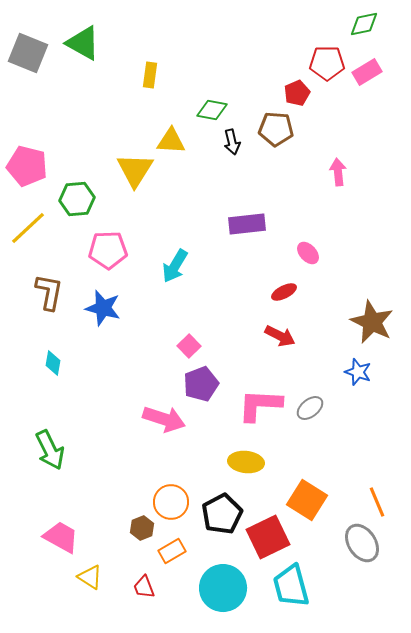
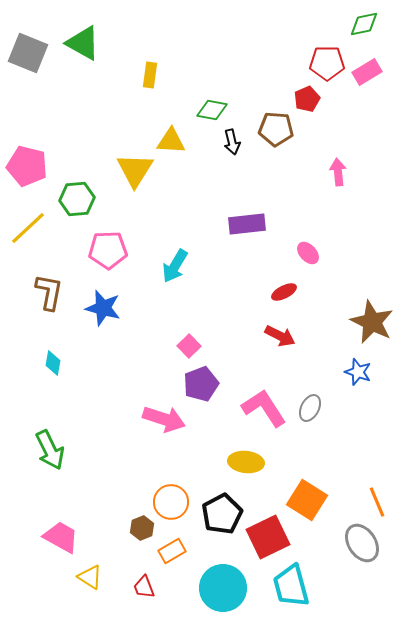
red pentagon at (297, 93): moved 10 px right, 6 px down
pink L-shape at (260, 405): moved 4 px right, 3 px down; rotated 54 degrees clockwise
gray ellipse at (310, 408): rotated 24 degrees counterclockwise
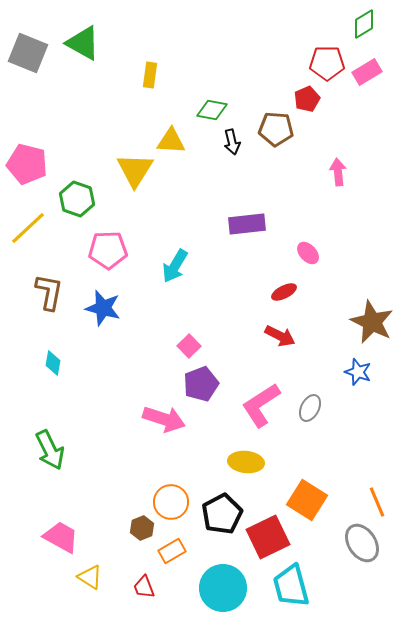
green diamond at (364, 24): rotated 20 degrees counterclockwise
pink pentagon at (27, 166): moved 2 px up
green hexagon at (77, 199): rotated 24 degrees clockwise
pink L-shape at (264, 408): moved 3 px left, 3 px up; rotated 90 degrees counterclockwise
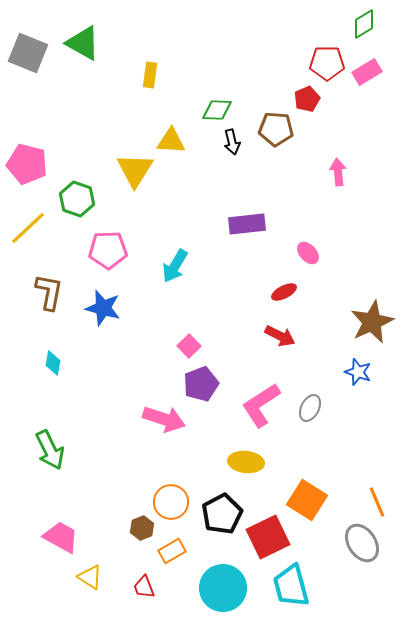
green diamond at (212, 110): moved 5 px right; rotated 8 degrees counterclockwise
brown star at (372, 322): rotated 21 degrees clockwise
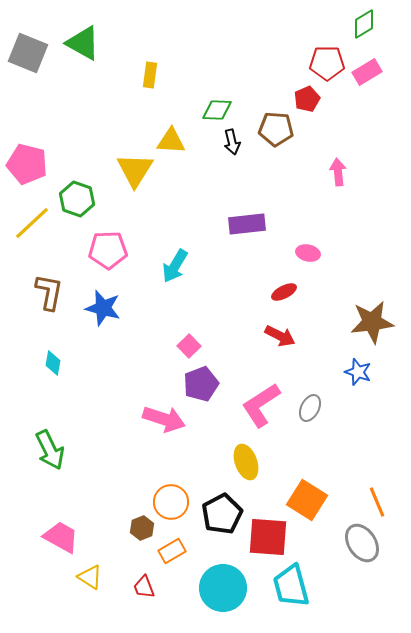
yellow line at (28, 228): moved 4 px right, 5 px up
pink ellipse at (308, 253): rotated 35 degrees counterclockwise
brown star at (372, 322): rotated 18 degrees clockwise
yellow ellipse at (246, 462): rotated 64 degrees clockwise
red square at (268, 537): rotated 30 degrees clockwise
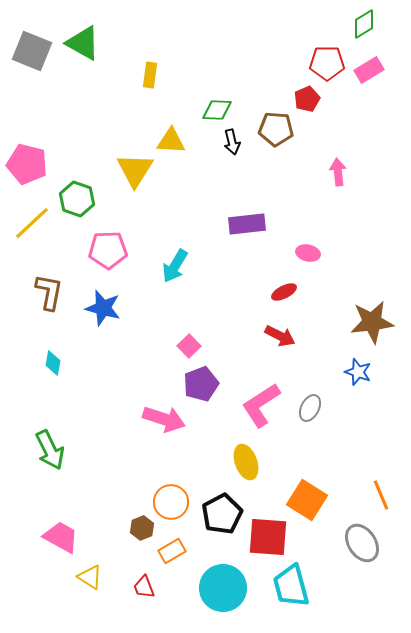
gray square at (28, 53): moved 4 px right, 2 px up
pink rectangle at (367, 72): moved 2 px right, 2 px up
orange line at (377, 502): moved 4 px right, 7 px up
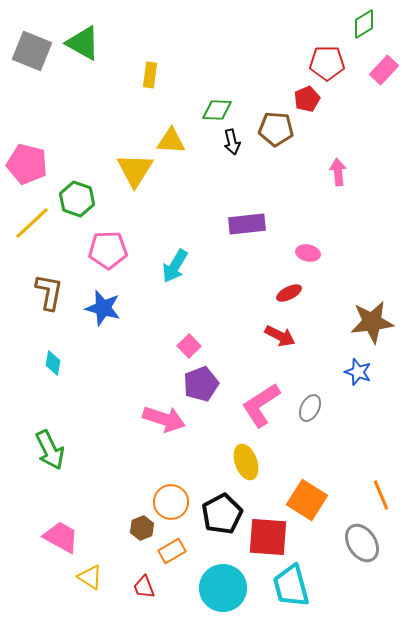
pink rectangle at (369, 70): moved 15 px right; rotated 16 degrees counterclockwise
red ellipse at (284, 292): moved 5 px right, 1 px down
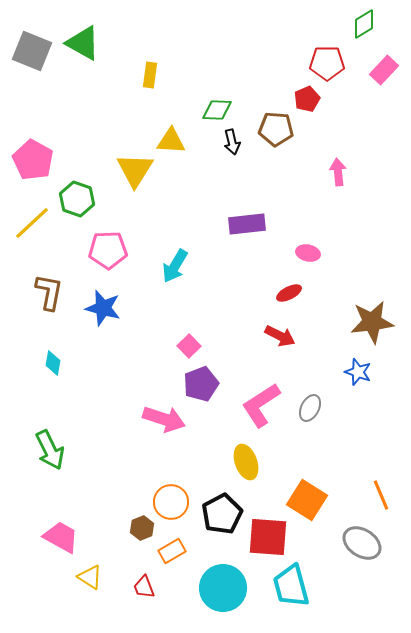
pink pentagon at (27, 164): moved 6 px right, 4 px up; rotated 15 degrees clockwise
gray ellipse at (362, 543): rotated 24 degrees counterclockwise
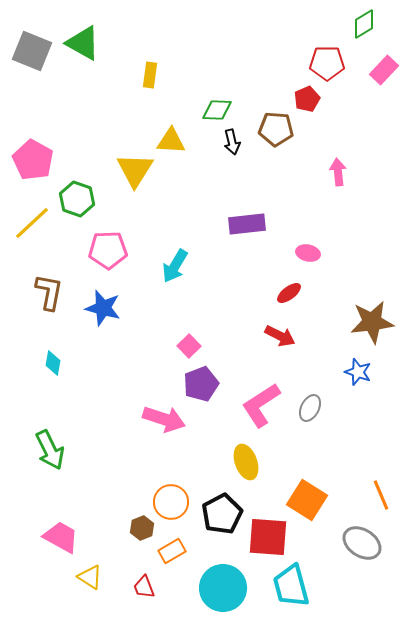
red ellipse at (289, 293): rotated 10 degrees counterclockwise
